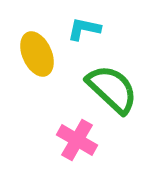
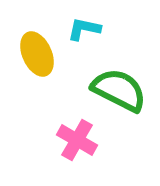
green semicircle: moved 7 px right, 1 px down; rotated 16 degrees counterclockwise
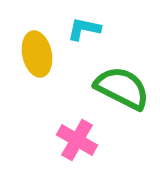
yellow ellipse: rotated 12 degrees clockwise
green semicircle: moved 3 px right, 2 px up
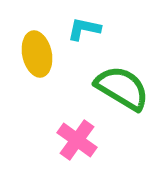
green semicircle: rotated 4 degrees clockwise
pink cross: rotated 6 degrees clockwise
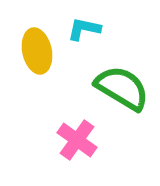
yellow ellipse: moved 3 px up
